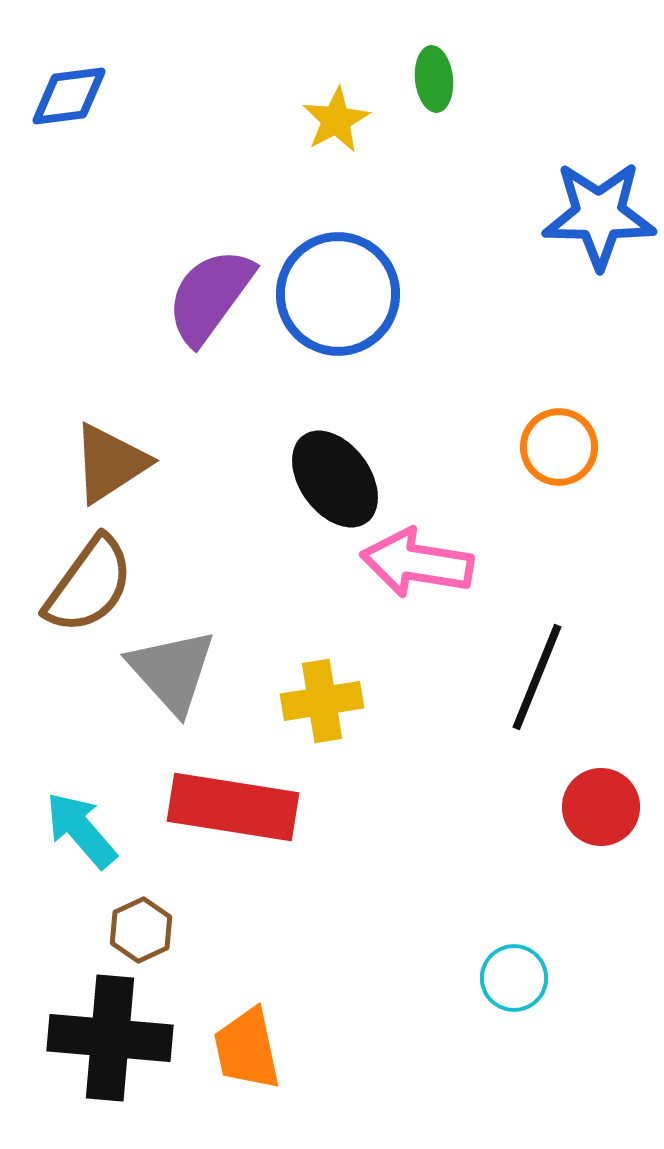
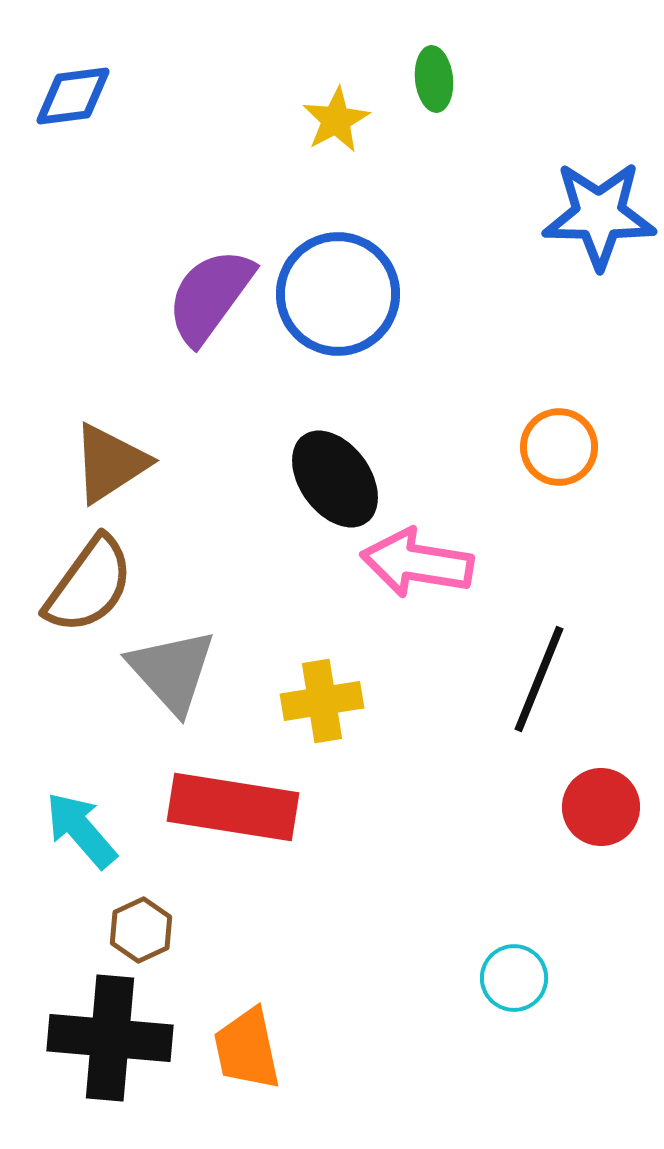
blue diamond: moved 4 px right
black line: moved 2 px right, 2 px down
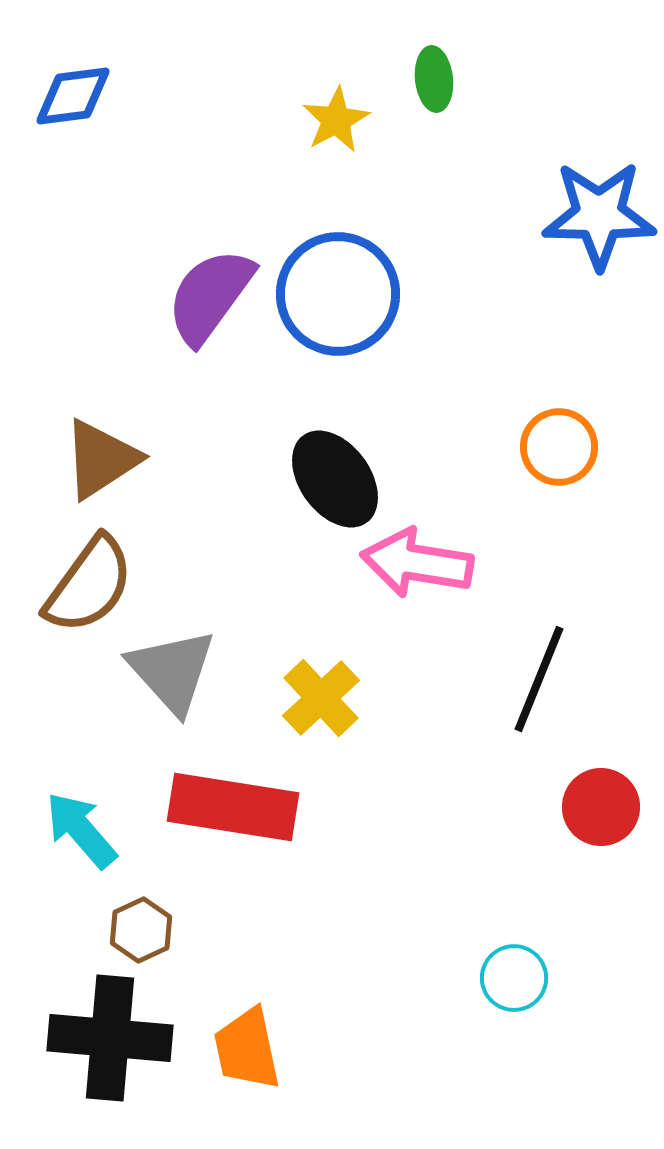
brown triangle: moved 9 px left, 4 px up
yellow cross: moved 1 px left, 3 px up; rotated 34 degrees counterclockwise
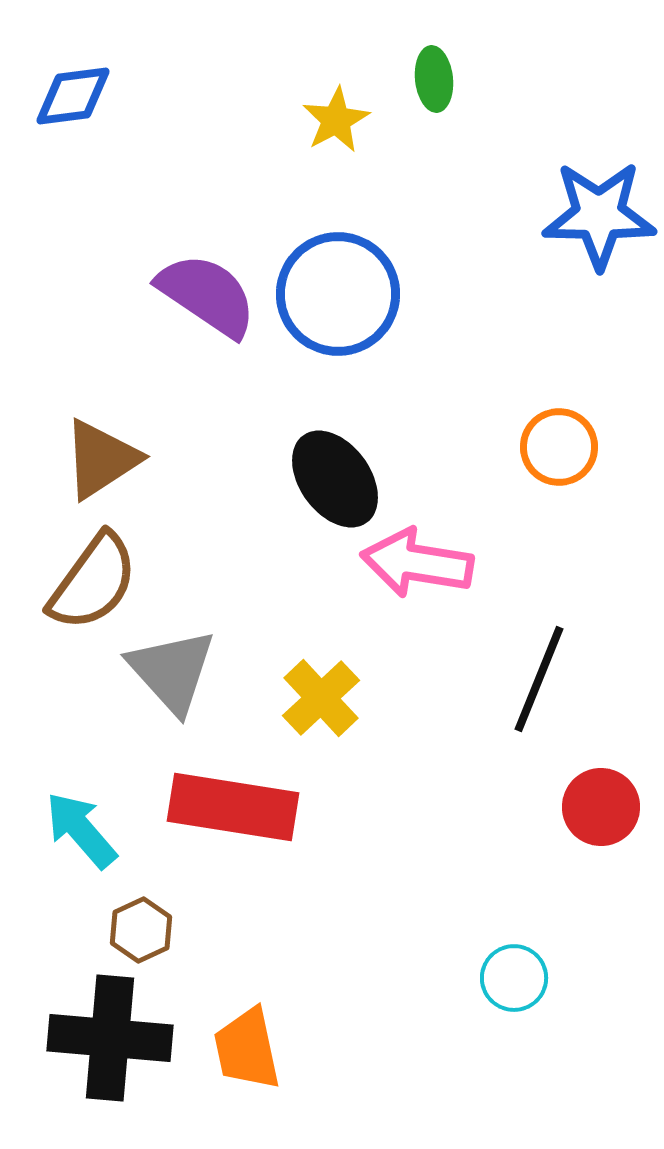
purple semicircle: moved 3 px left, 1 px up; rotated 88 degrees clockwise
brown semicircle: moved 4 px right, 3 px up
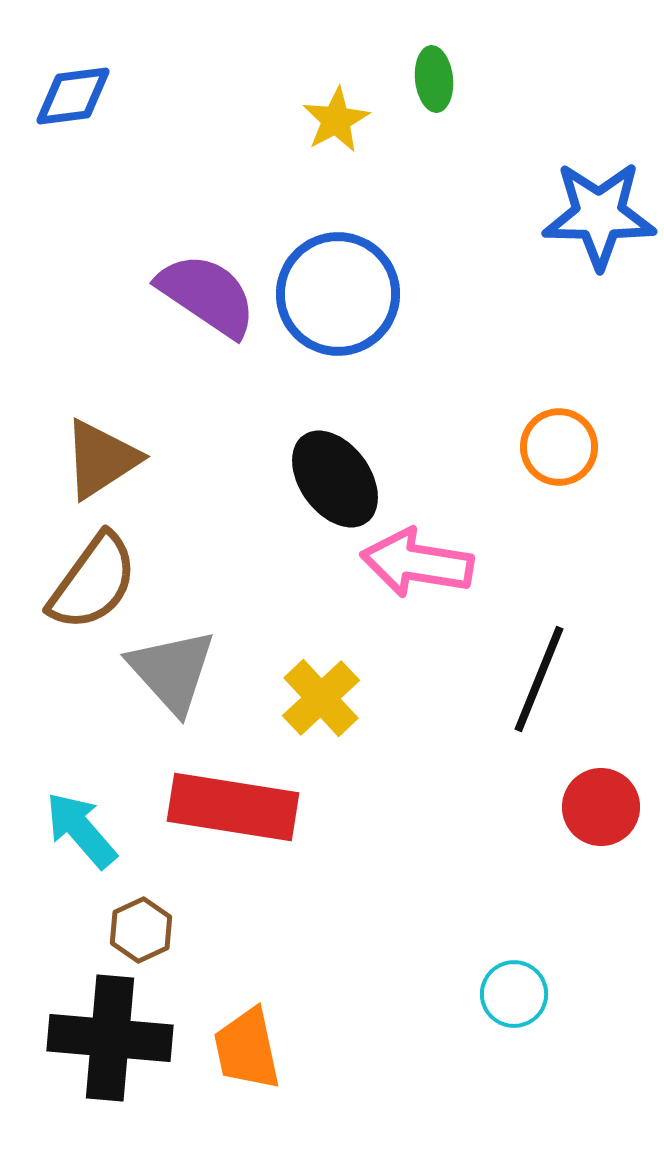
cyan circle: moved 16 px down
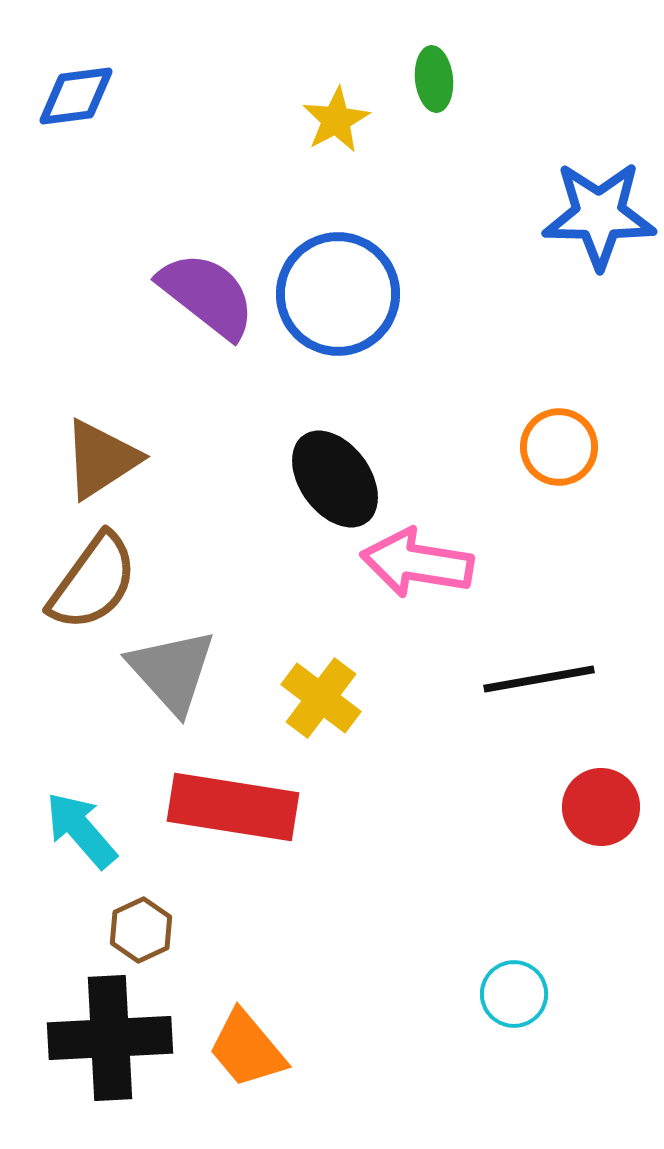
blue diamond: moved 3 px right
purple semicircle: rotated 4 degrees clockwise
black line: rotated 58 degrees clockwise
yellow cross: rotated 10 degrees counterclockwise
black cross: rotated 8 degrees counterclockwise
orange trapezoid: rotated 28 degrees counterclockwise
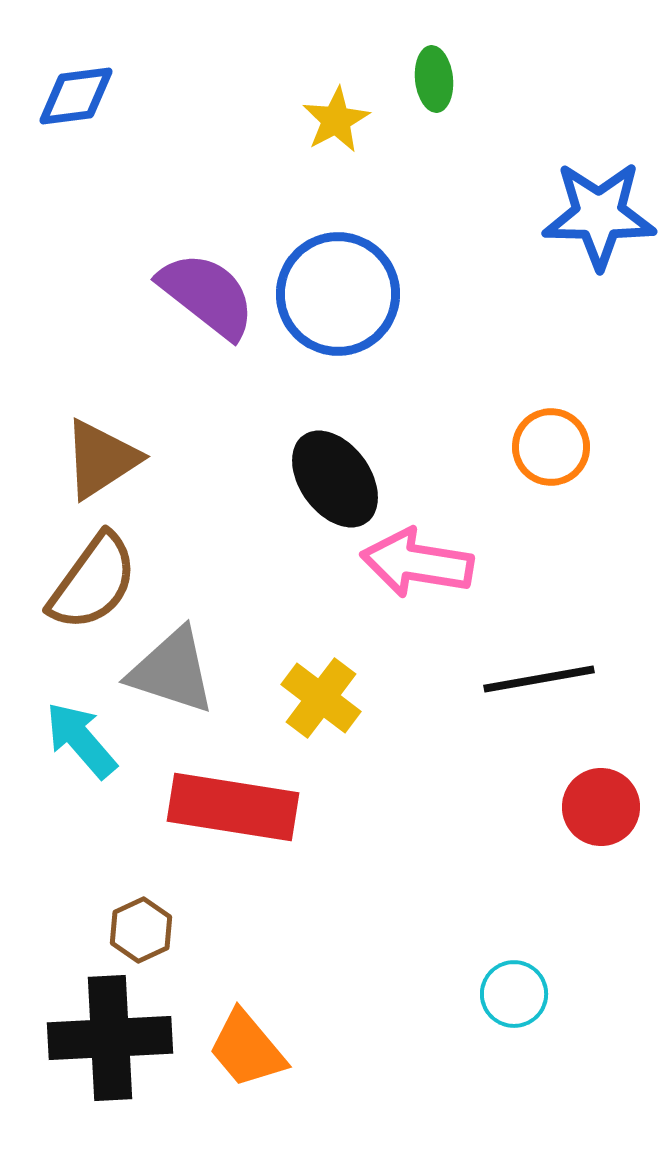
orange circle: moved 8 px left
gray triangle: rotated 30 degrees counterclockwise
cyan arrow: moved 90 px up
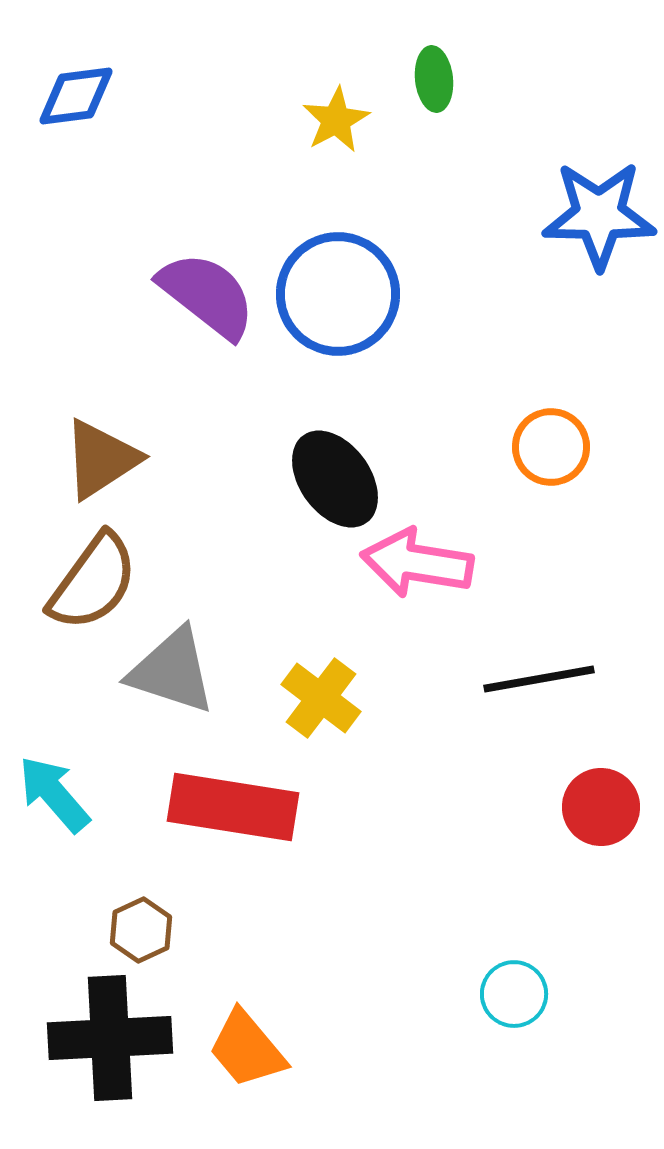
cyan arrow: moved 27 px left, 54 px down
